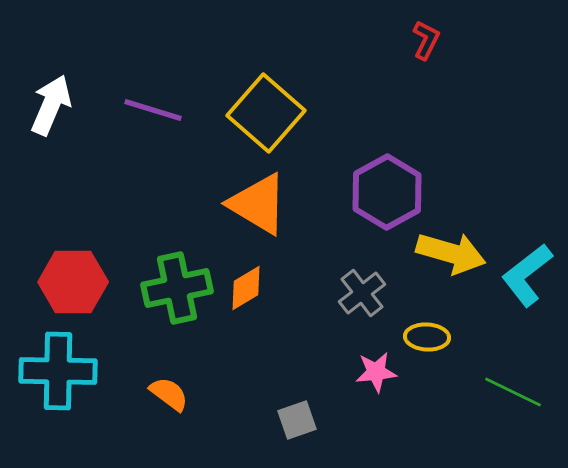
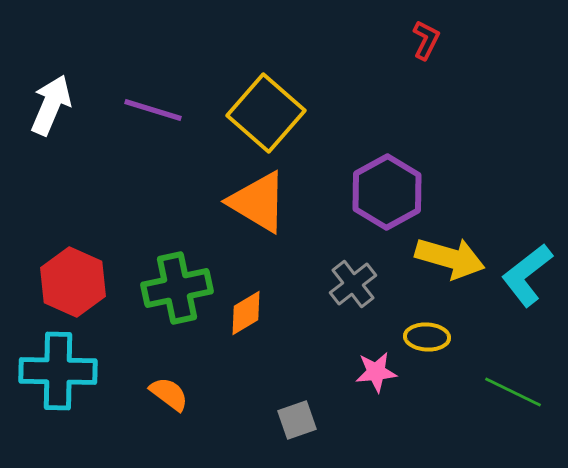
orange triangle: moved 2 px up
yellow arrow: moved 1 px left, 5 px down
red hexagon: rotated 24 degrees clockwise
orange diamond: moved 25 px down
gray cross: moved 9 px left, 9 px up
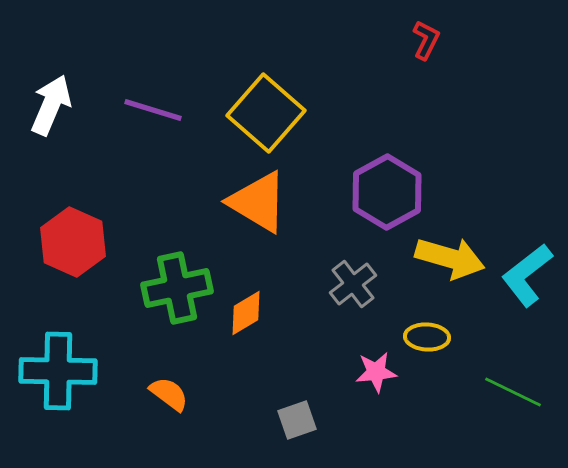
red hexagon: moved 40 px up
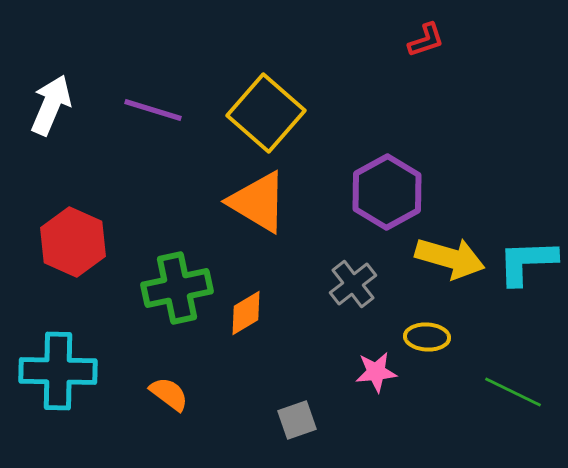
red L-shape: rotated 45 degrees clockwise
cyan L-shape: moved 13 px up; rotated 36 degrees clockwise
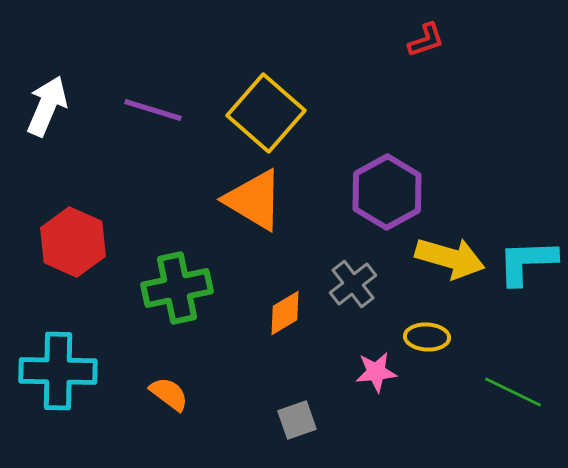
white arrow: moved 4 px left, 1 px down
orange triangle: moved 4 px left, 2 px up
orange diamond: moved 39 px right
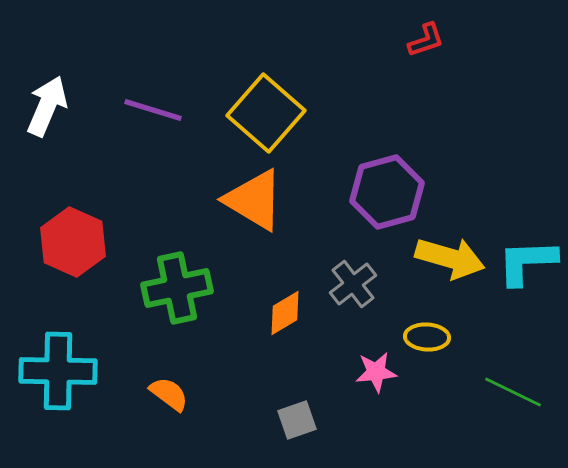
purple hexagon: rotated 14 degrees clockwise
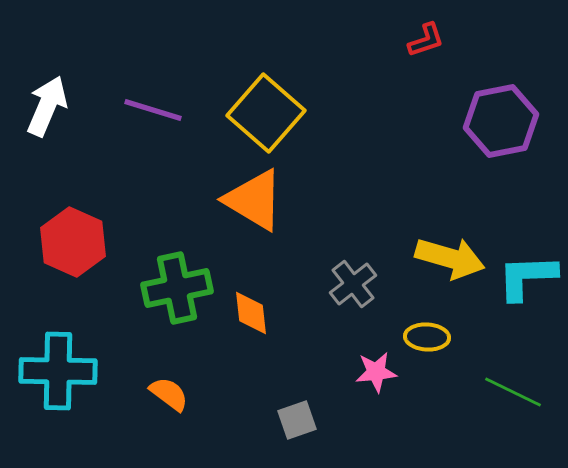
purple hexagon: moved 114 px right, 71 px up; rotated 4 degrees clockwise
cyan L-shape: moved 15 px down
orange diamond: moved 34 px left; rotated 66 degrees counterclockwise
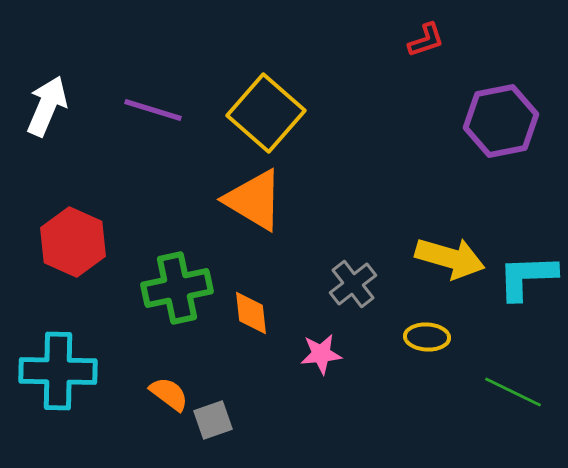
pink star: moved 55 px left, 18 px up
gray square: moved 84 px left
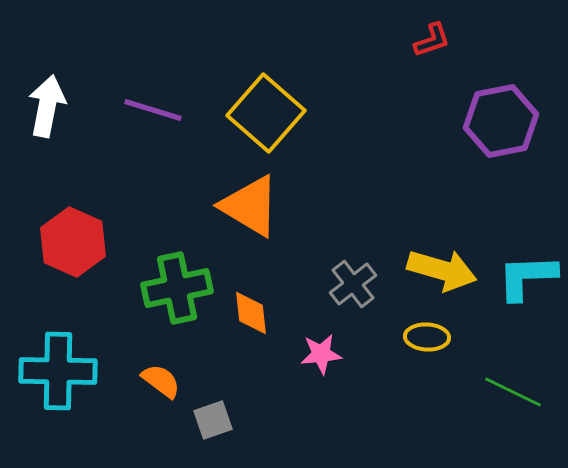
red L-shape: moved 6 px right
white arrow: rotated 12 degrees counterclockwise
orange triangle: moved 4 px left, 6 px down
yellow arrow: moved 8 px left, 12 px down
orange semicircle: moved 8 px left, 13 px up
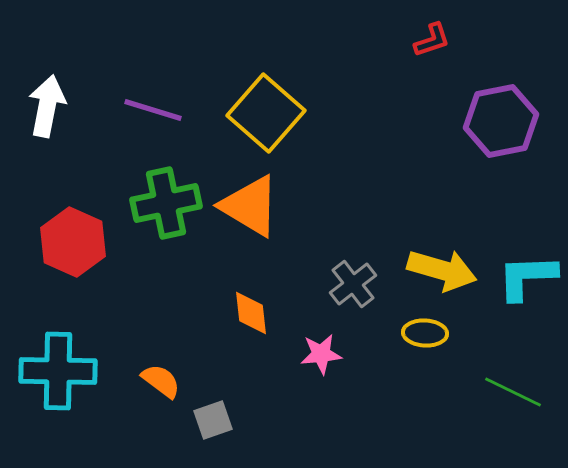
green cross: moved 11 px left, 85 px up
yellow ellipse: moved 2 px left, 4 px up
